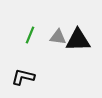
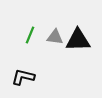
gray triangle: moved 3 px left
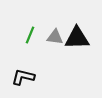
black triangle: moved 1 px left, 2 px up
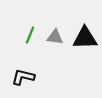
black triangle: moved 8 px right
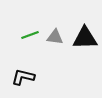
green line: rotated 48 degrees clockwise
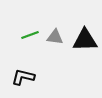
black triangle: moved 2 px down
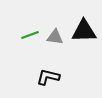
black triangle: moved 1 px left, 9 px up
black L-shape: moved 25 px right
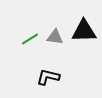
green line: moved 4 px down; rotated 12 degrees counterclockwise
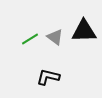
gray triangle: rotated 30 degrees clockwise
